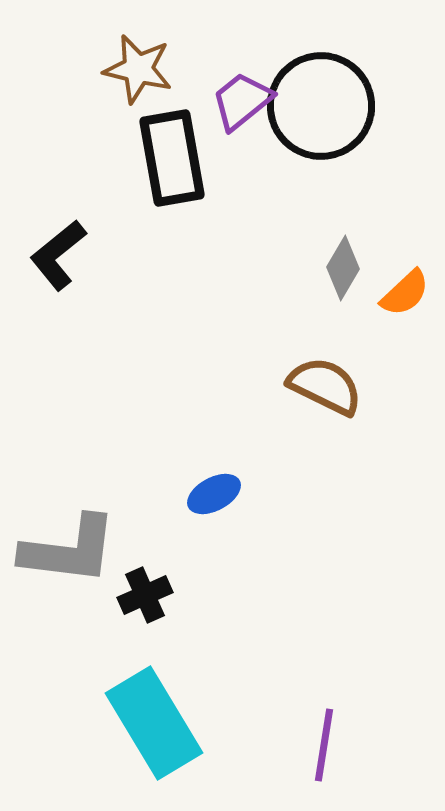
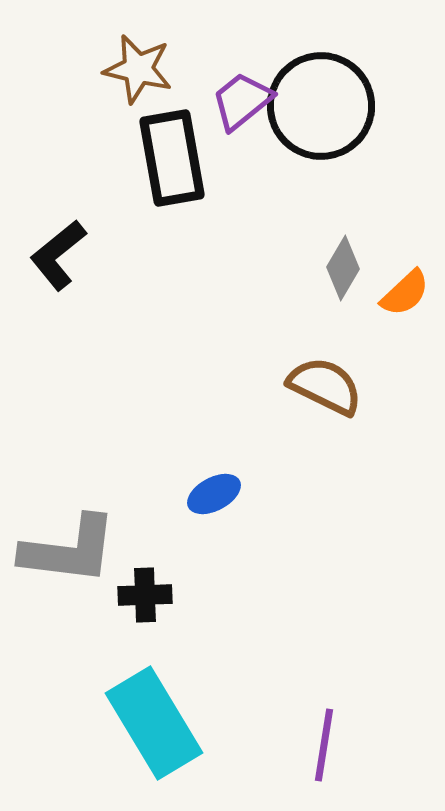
black cross: rotated 22 degrees clockwise
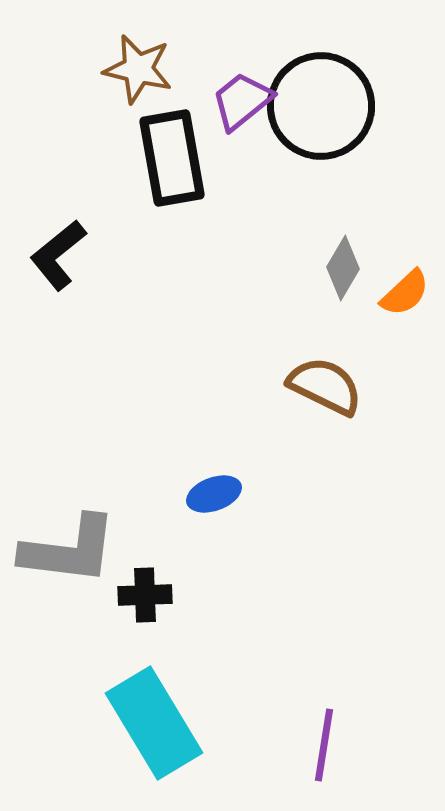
blue ellipse: rotated 8 degrees clockwise
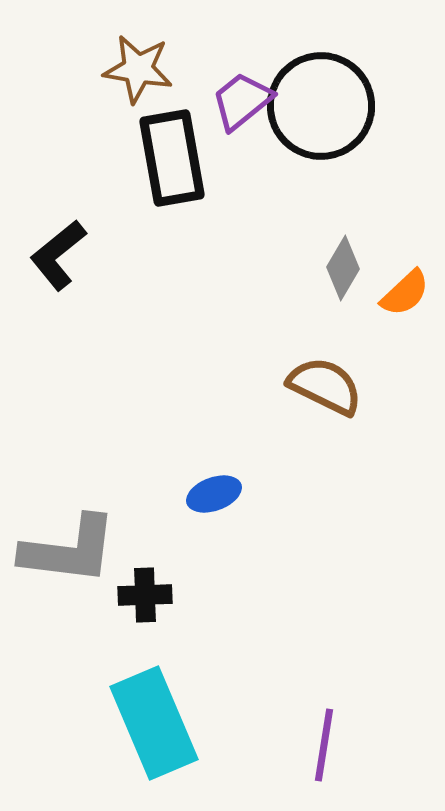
brown star: rotated 4 degrees counterclockwise
cyan rectangle: rotated 8 degrees clockwise
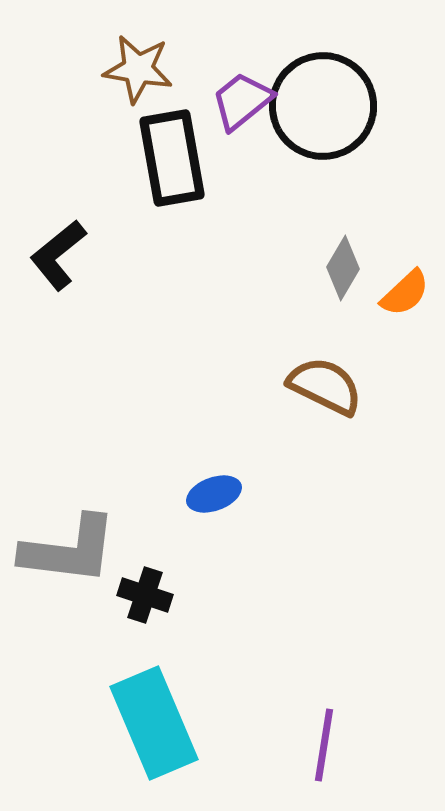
black circle: moved 2 px right
black cross: rotated 20 degrees clockwise
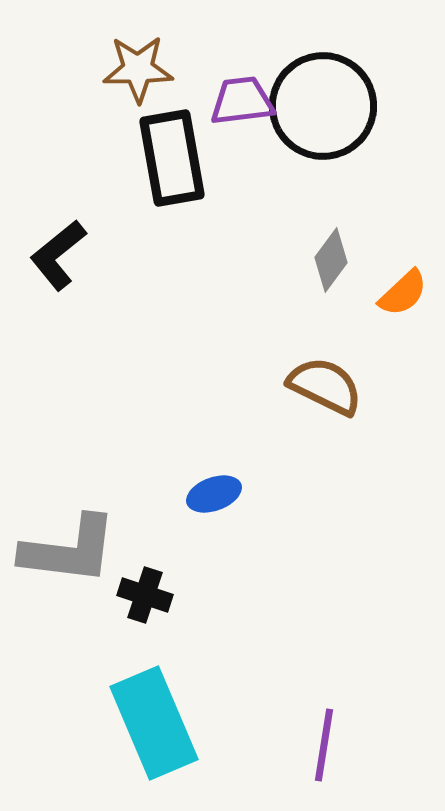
brown star: rotated 10 degrees counterclockwise
purple trapezoid: rotated 32 degrees clockwise
gray diamond: moved 12 px left, 8 px up; rotated 6 degrees clockwise
orange semicircle: moved 2 px left
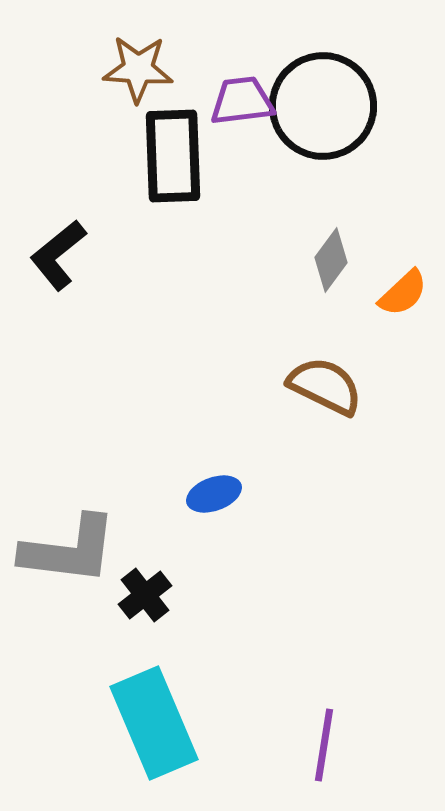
brown star: rotated 4 degrees clockwise
black rectangle: moved 1 px right, 2 px up; rotated 8 degrees clockwise
black cross: rotated 34 degrees clockwise
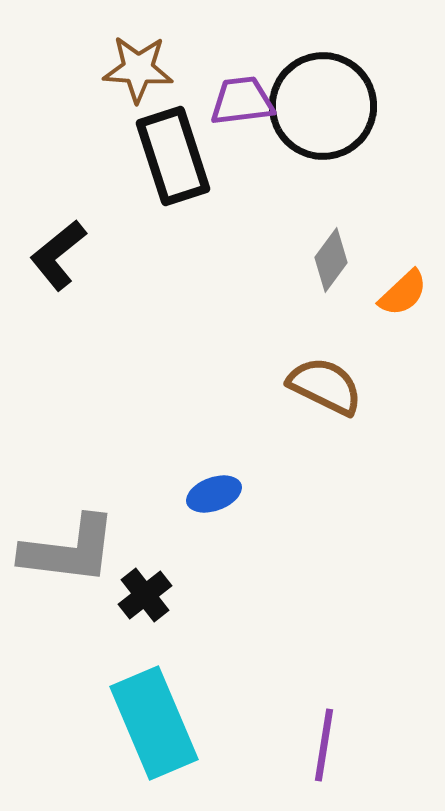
black rectangle: rotated 16 degrees counterclockwise
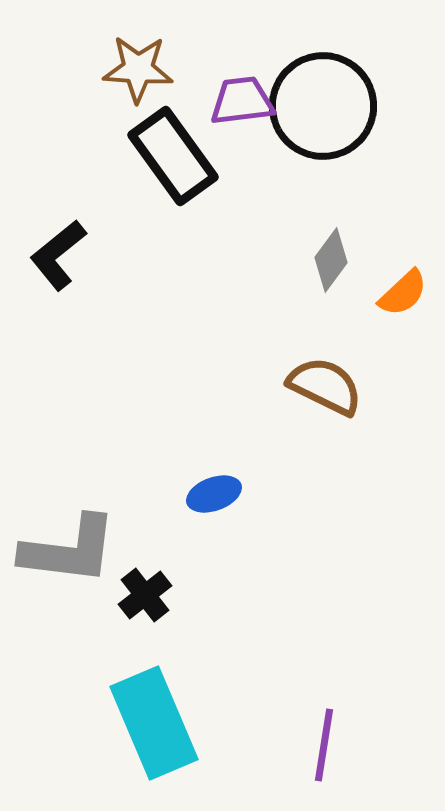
black rectangle: rotated 18 degrees counterclockwise
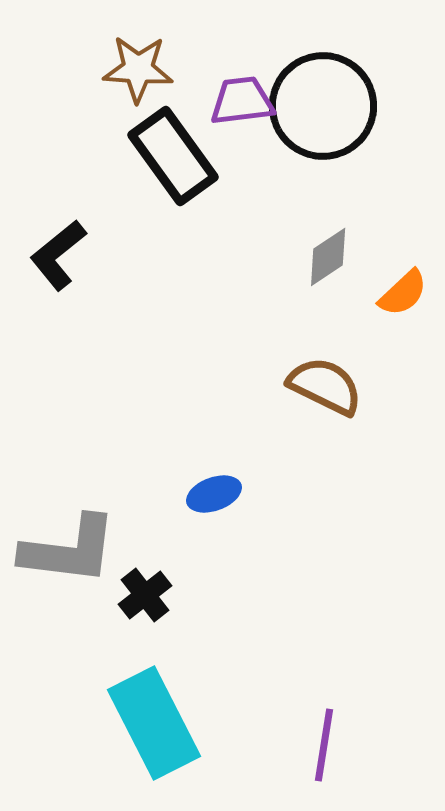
gray diamond: moved 3 px left, 3 px up; rotated 20 degrees clockwise
cyan rectangle: rotated 4 degrees counterclockwise
